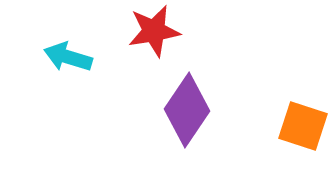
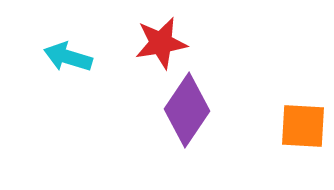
red star: moved 7 px right, 12 px down
orange square: rotated 15 degrees counterclockwise
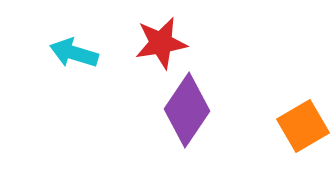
cyan arrow: moved 6 px right, 4 px up
orange square: rotated 33 degrees counterclockwise
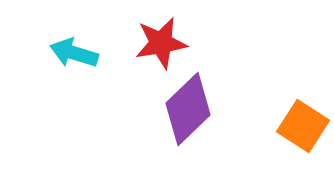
purple diamond: moved 1 px right, 1 px up; rotated 12 degrees clockwise
orange square: rotated 27 degrees counterclockwise
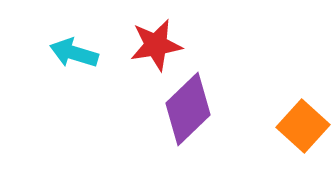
red star: moved 5 px left, 2 px down
orange square: rotated 9 degrees clockwise
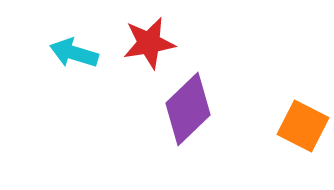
red star: moved 7 px left, 2 px up
orange square: rotated 15 degrees counterclockwise
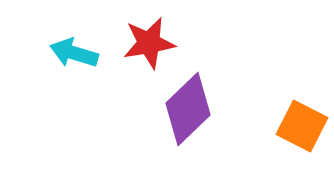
orange square: moved 1 px left
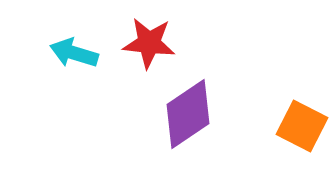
red star: rotated 16 degrees clockwise
purple diamond: moved 5 px down; rotated 10 degrees clockwise
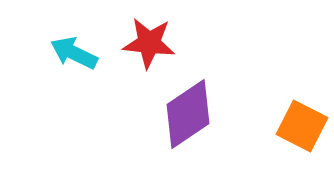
cyan arrow: rotated 9 degrees clockwise
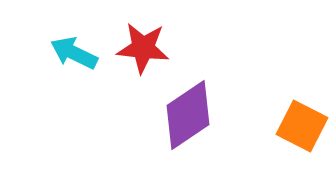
red star: moved 6 px left, 5 px down
purple diamond: moved 1 px down
